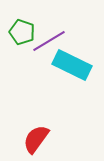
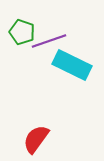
purple line: rotated 12 degrees clockwise
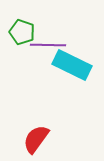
purple line: moved 1 px left, 4 px down; rotated 20 degrees clockwise
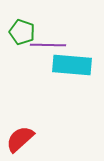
cyan rectangle: rotated 21 degrees counterclockwise
red semicircle: moved 16 px left; rotated 12 degrees clockwise
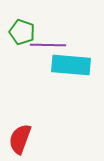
cyan rectangle: moved 1 px left
red semicircle: rotated 28 degrees counterclockwise
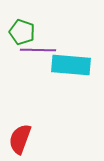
purple line: moved 10 px left, 5 px down
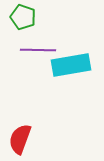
green pentagon: moved 1 px right, 15 px up
cyan rectangle: rotated 15 degrees counterclockwise
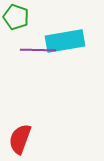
green pentagon: moved 7 px left
cyan rectangle: moved 6 px left, 24 px up
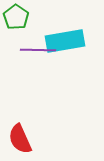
green pentagon: rotated 15 degrees clockwise
red semicircle: rotated 44 degrees counterclockwise
